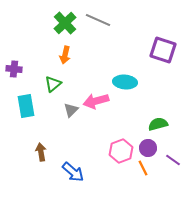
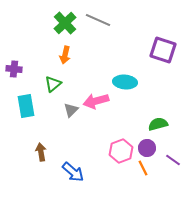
purple circle: moved 1 px left
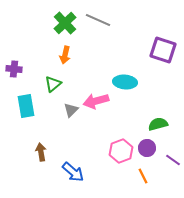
orange line: moved 8 px down
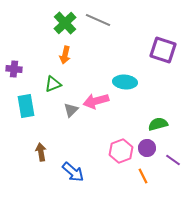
green triangle: rotated 18 degrees clockwise
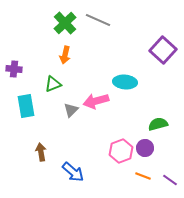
purple square: rotated 24 degrees clockwise
purple circle: moved 2 px left
purple line: moved 3 px left, 20 px down
orange line: rotated 42 degrees counterclockwise
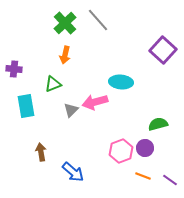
gray line: rotated 25 degrees clockwise
cyan ellipse: moved 4 px left
pink arrow: moved 1 px left, 1 px down
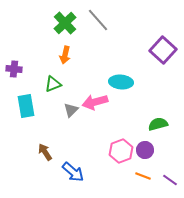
purple circle: moved 2 px down
brown arrow: moved 4 px right; rotated 24 degrees counterclockwise
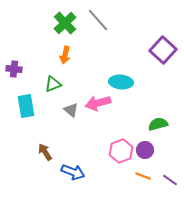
pink arrow: moved 3 px right, 1 px down
gray triangle: rotated 35 degrees counterclockwise
blue arrow: rotated 20 degrees counterclockwise
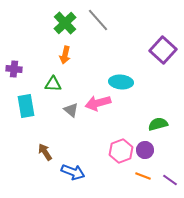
green triangle: rotated 24 degrees clockwise
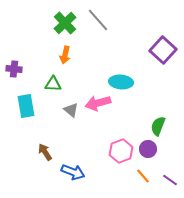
green semicircle: moved 2 px down; rotated 54 degrees counterclockwise
purple circle: moved 3 px right, 1 px up
orange line: rotated 28 degrees clockwise
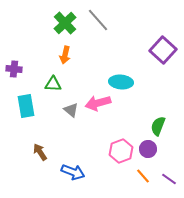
brown arrow: moved 5 px left
purple line: moved 1 px left, 1 px up
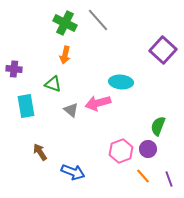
green cross: rotated 20 degrees counterclockwise
green triangle: rotated 18 degrees clockwise
purple line: rotated 35 degrees clockwise
